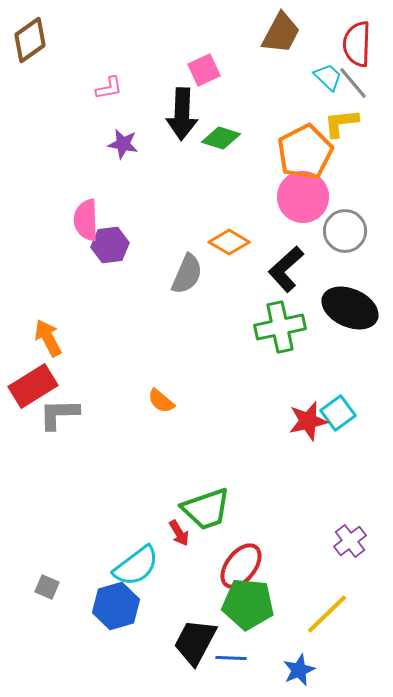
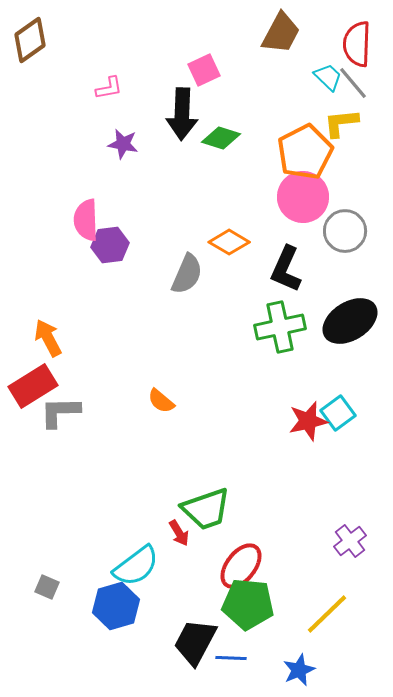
black L-shape: rotated 24 degrees counterclockwise
black ellipse: moved 13 px down; rotated 56 degrees counterclockwise
gray L-shape: moved 1 px right, 2 px up
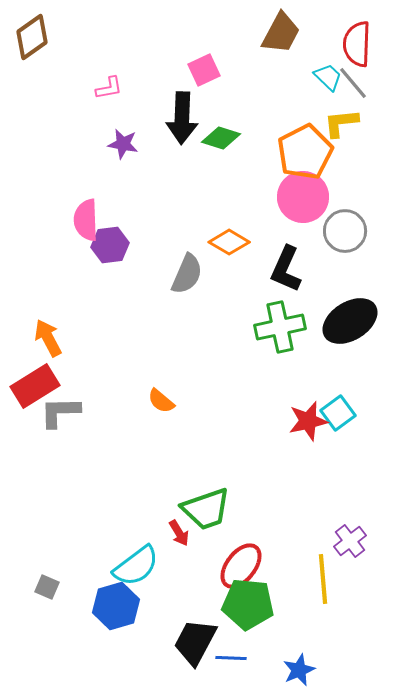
brown diamond: moved 2 px right, 3 px up
black arrow: moved 4 px down
red rectangle: moved 2 px right
yellow line: moved 4 px left, 35 px up; rotated 51 degrees counterclockwise
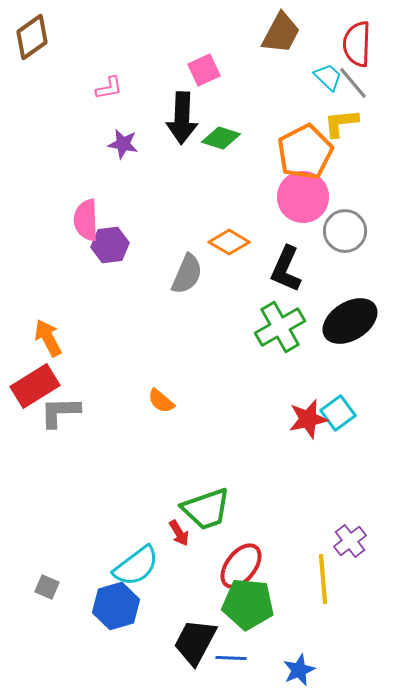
green cross: rotated 18 degrees counterclockwise
red star: moved 2 px up
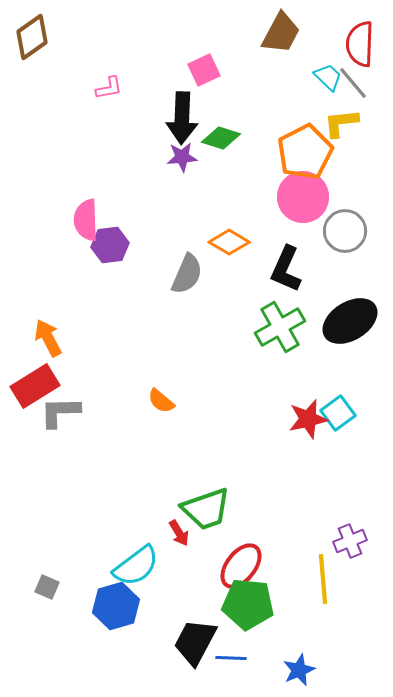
red semicircle: moved 3 px right
purple star: moved 59 px right, 13 px down; rotated 16 degrees counterclockwise
purple cross: rotated 16 degrees clockwise
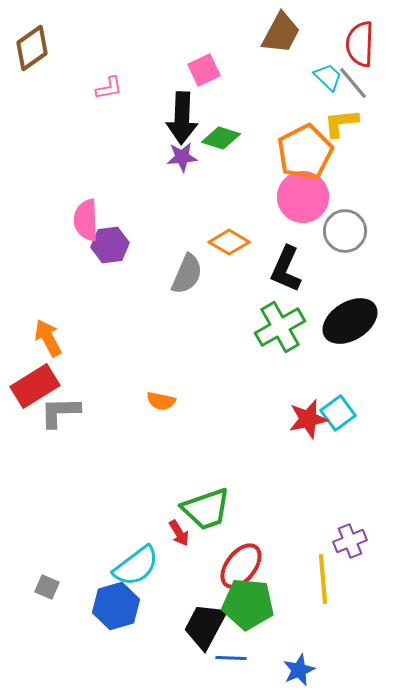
brown diamond: moved 11 px down
orange semicircle: rotated 28 degrees counterclockwise
black trapezoid: moved 10 px right, 16 px up
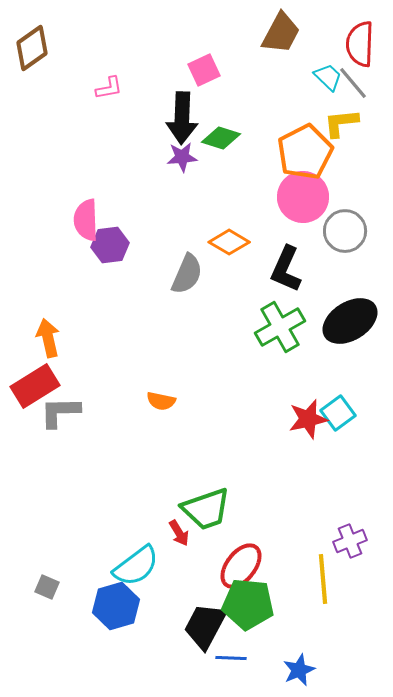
orange arrow: rotated 15 degrees clockwise
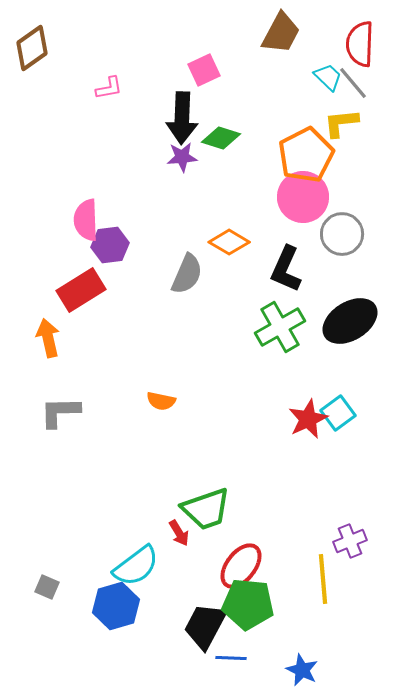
orange pentagon: moved 1 px right, 3 px down
gray circle: moved 3 px left, 3 px down
red rectangle: moved 46 px right, 96 px up
red star: rotated 12 degrees counterclockwise
blue star: moved 3 px right; rotated 24 degrees counterclockwise
